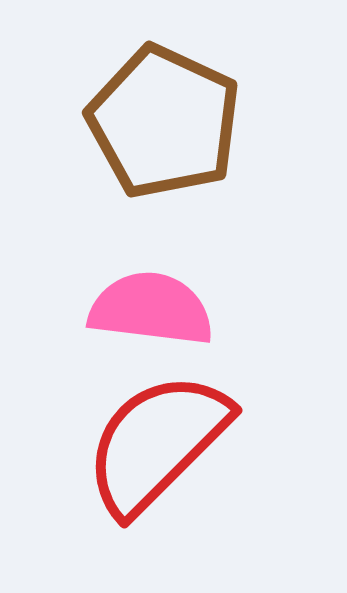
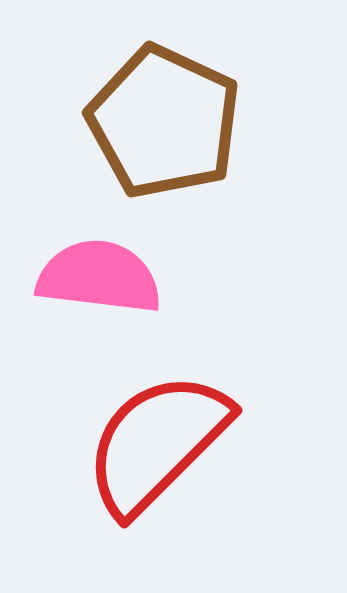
pink semicircle: moved 52 px left, 32 px up
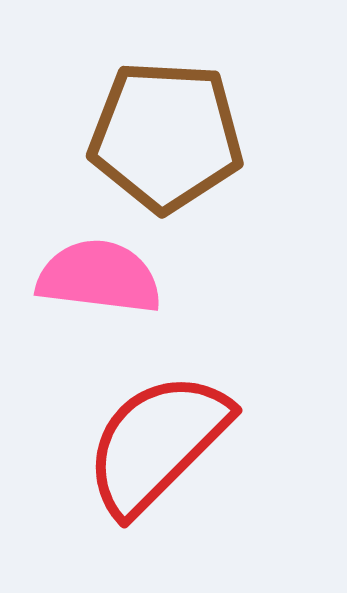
brown pentagon: moved 2 px right, 14 px down; rotated 22 degrees counterclockwise
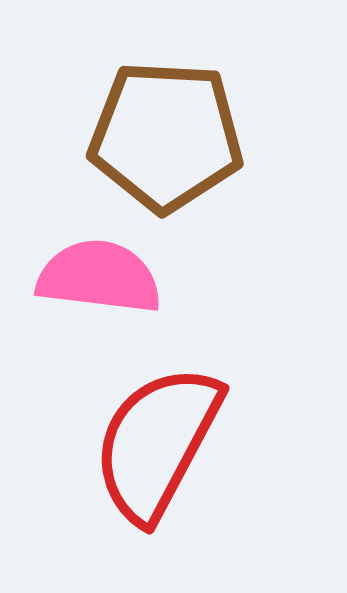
red semicircle: rotated 17 degrees counterclockwise
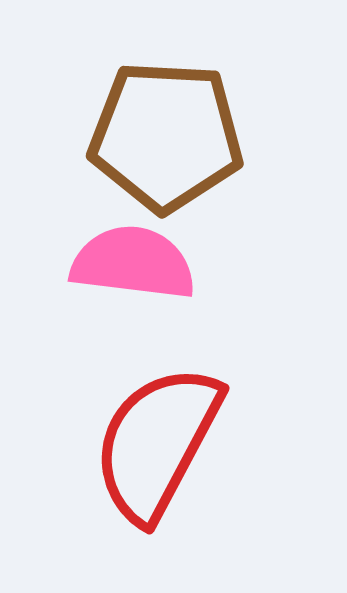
pink semicircle: moved 34 px right, 14 px up
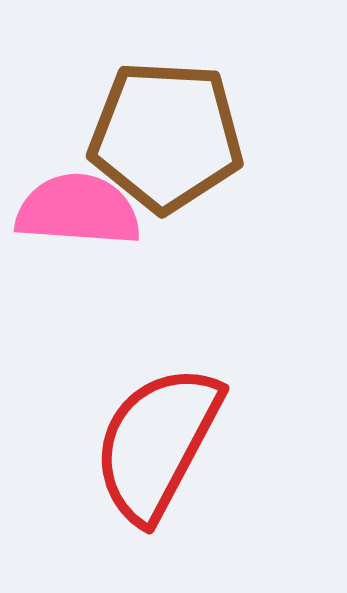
pink semicircle: moved 55 px left, 53 px up; rotated 3 degrees counterclockwise
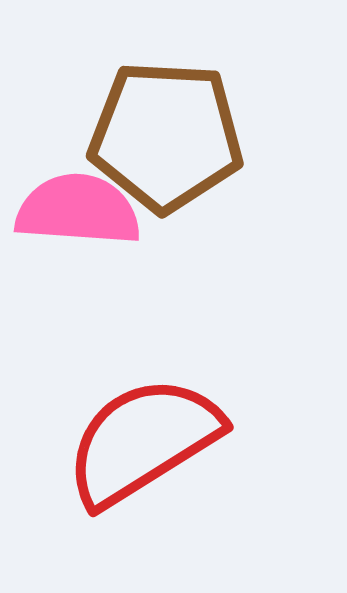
red semicircle: moved 14 px left, 2 px up; rotated 30 degrees clockwise
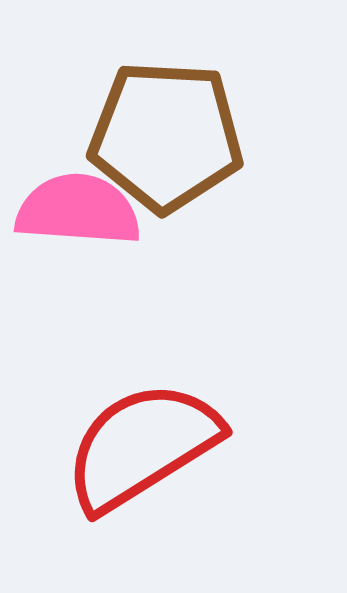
red semicircle: moved 1 px left, 5 px down
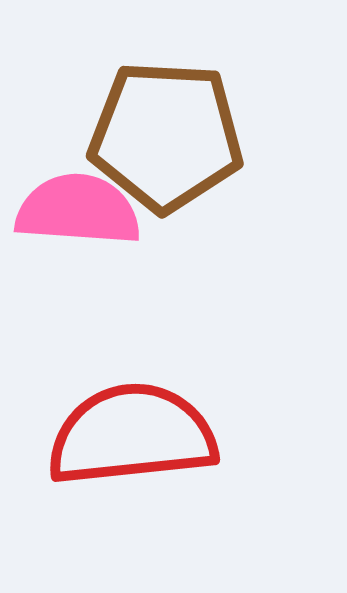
red semicircle: moved 10 px left, 11 px up; rotated 26 degrees clockwise
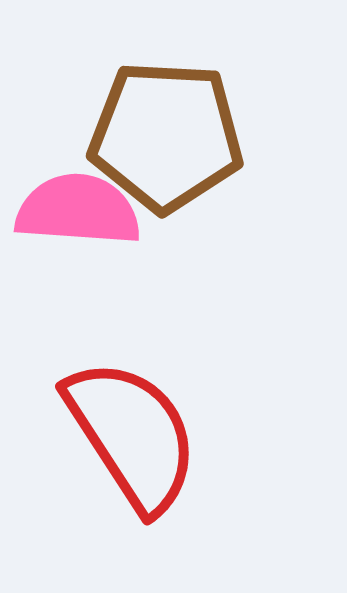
red semicircle: rotated 63 degrees clockwise
